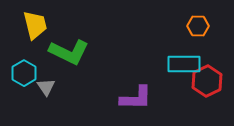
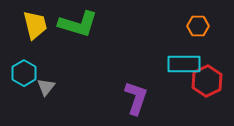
green L-shape: moved 9 px right, 28 px up; rotated 9 degrees counterclockwise
gray triangle: rotated 12 degrees clockwise
purple L-shape: rotated 72 degrees counterclockwise
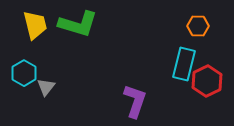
cyan rectangle: rotated 76 degrees counterclockwise
purple L-shape: moved 1 px left, 3 px down
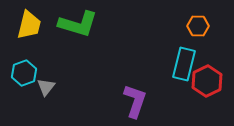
yellow trapezoid: moved 6 px left; rotated 28 degrees clockwise
cyan hexagon: rotated 10 degrees clockwise
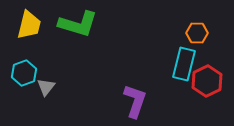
orange hexagon: moved 1 px left, 7 px down
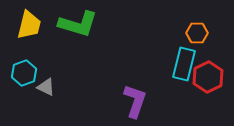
red hexagon: moved 1 px right, 4 px up
gray triangle: rotated 42 degrees counterclockwise
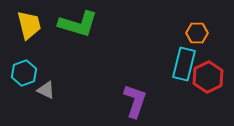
yellow trapezoid: rotated 28 degrees counterclockwise
gray triangle: moved 3 px down
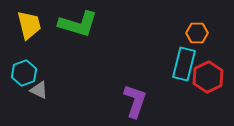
gray triangle: moved 7 px left
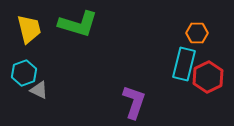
yellow trapezoid: moved 4 px down
purple L-shape: moved 1 px left, 1 px down
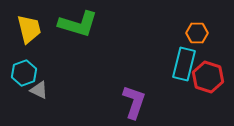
red hexagon: rotated 16 degrees counterclockwise
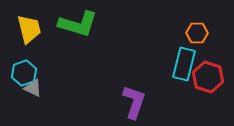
gray triangle: moved 6 px left, 2 px up
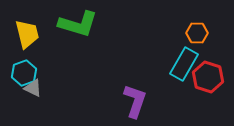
yellow trapezoid: moved 2 px left, 5 px down
cyan rectangle: rotated 16 degrees clockwise
purple L-shape: moved 1 px right, 1 px up
